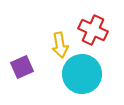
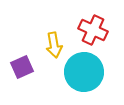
yellow arrow: moved 6 px left
cyan circle: moved 2 px right, 2 px up
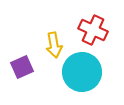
cyan circle: moved 2 px left
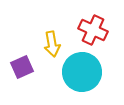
yellow arrow: moved 2 px left, 1 px up
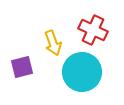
yellow arrow: moved 1 px right, 1 px up; rotated 10 degrees counterclockwise
purple square: rotated 10 degrees clockwise
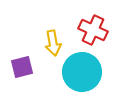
yellow arrow: rotated 10 degrees clockwise
